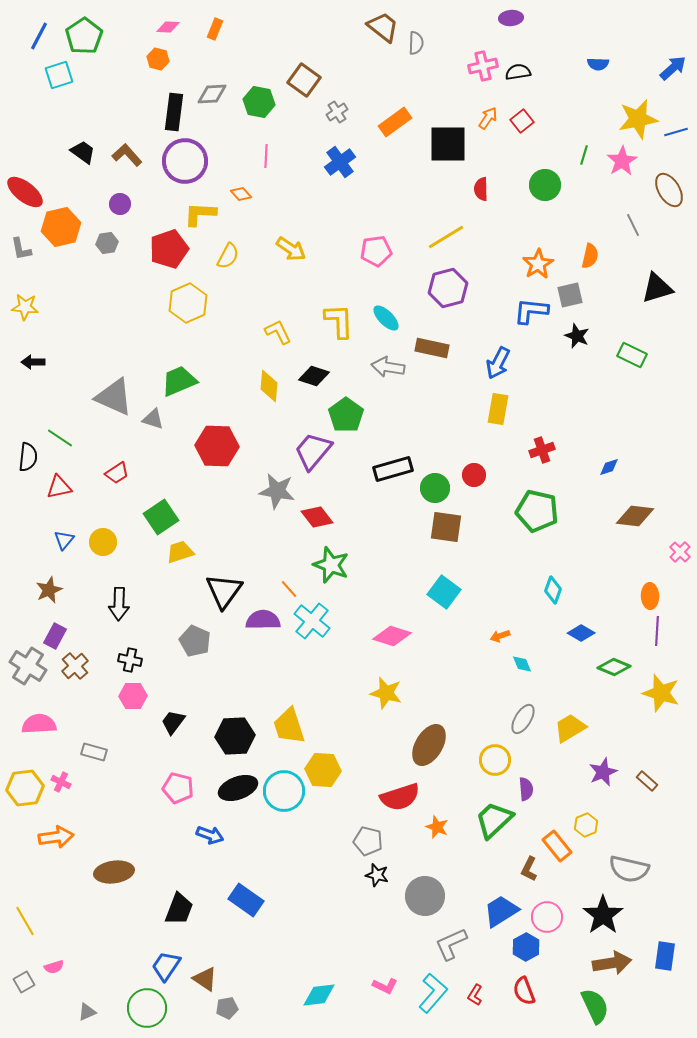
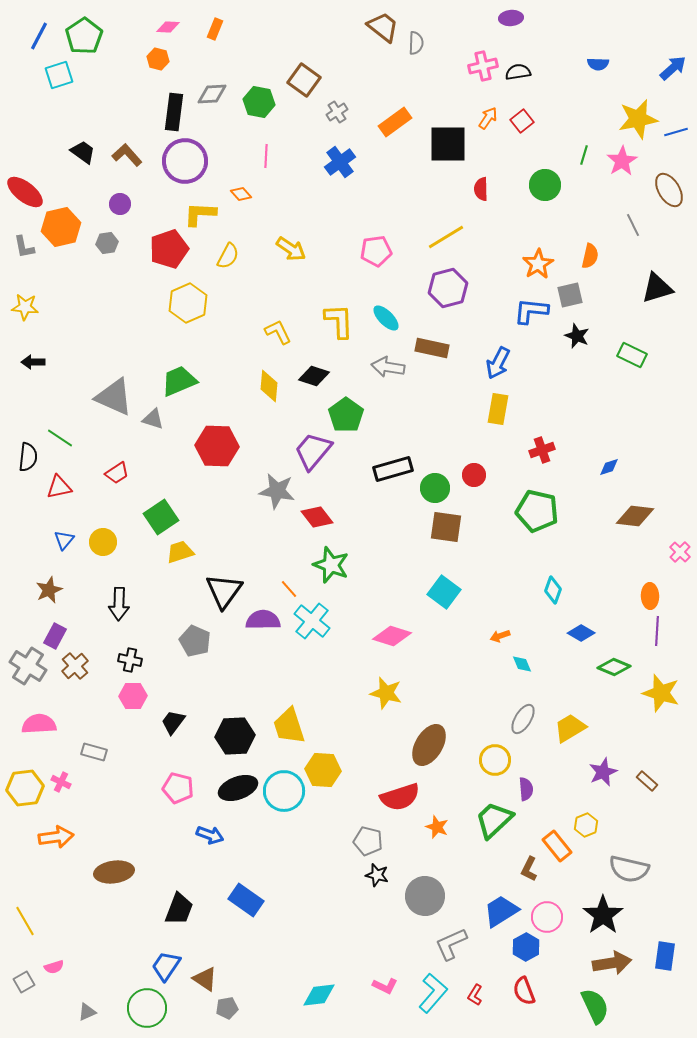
gray L-shape at (21, 249): moved 3 px right, 2 px up
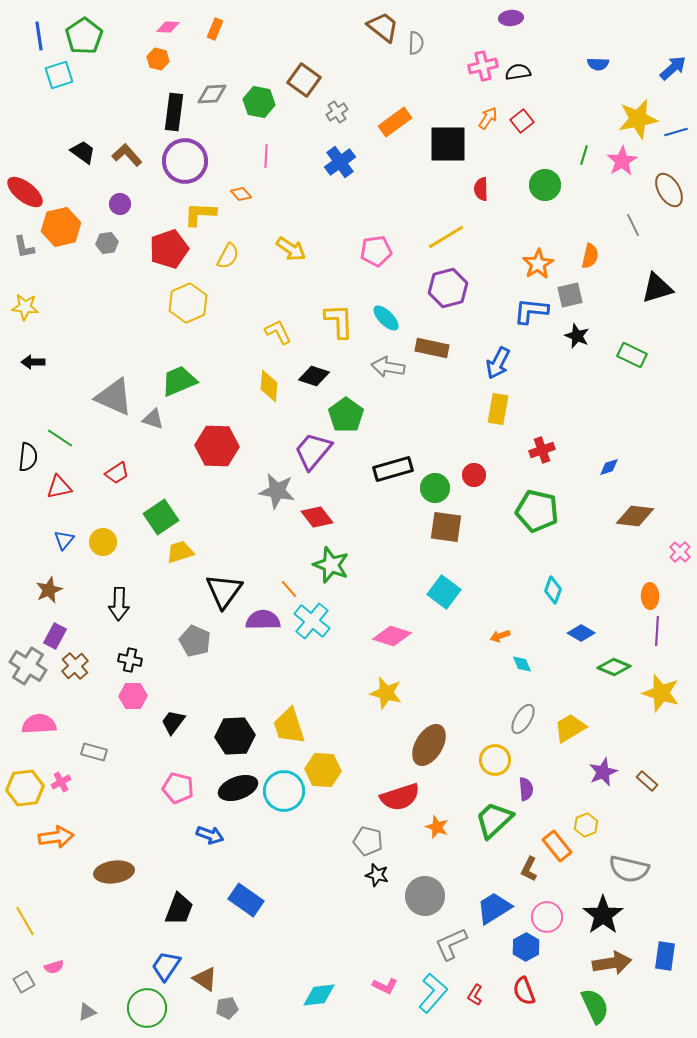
blue line at (39, 36): rotated 36 degrees counterclockwise
pink cross at (61, 782): rotated 36 degrees clockwise
blue trapezoid at (501, 911): moved 7 px left, 3 px up
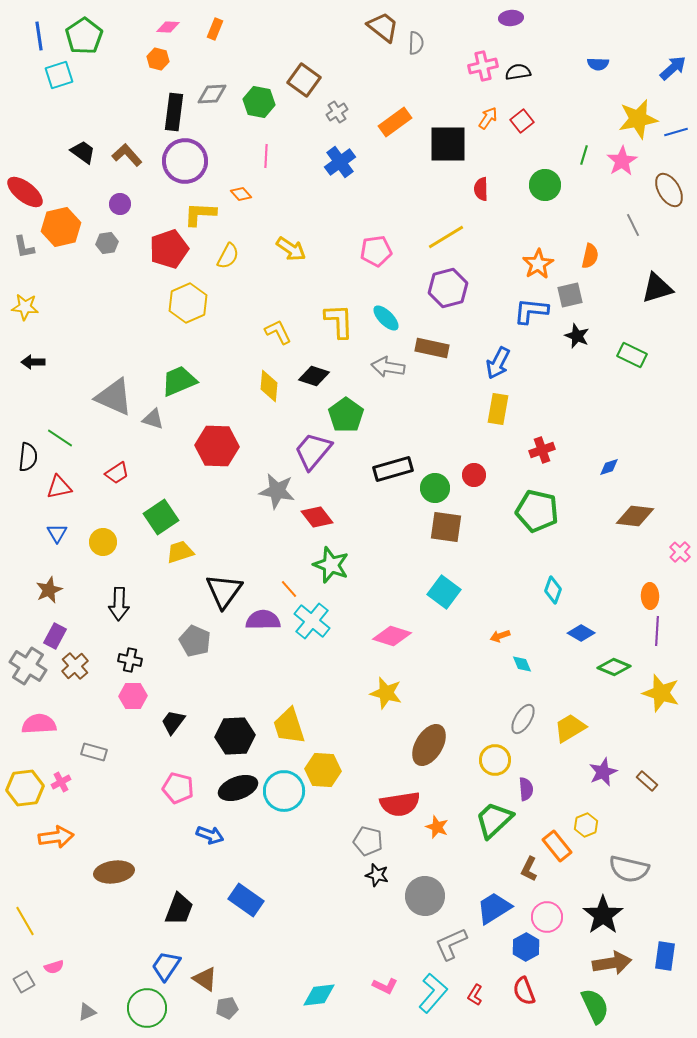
blue triangle at (64, 540): moved 7 px left, 7 px up; rotated 10 degrees counterclockwise
red semicircle at (400, 797): moved 7 px down; rotated 9 degrees clockwise
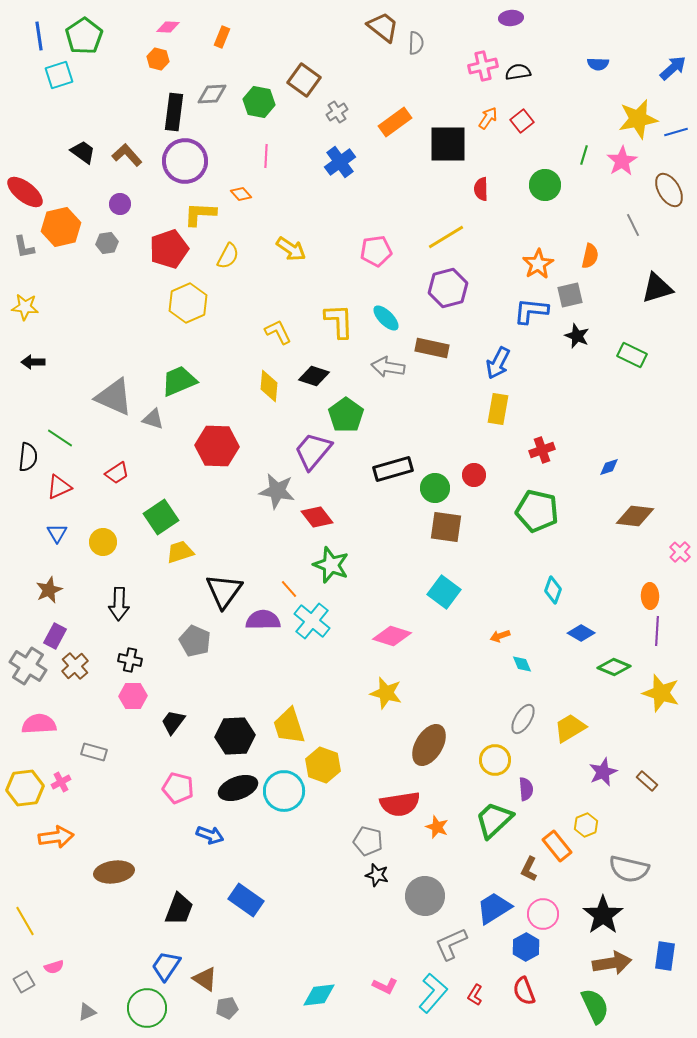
orange rectangle at (215, 29): moved 7 px right, 8 px down
red triangle at (59, 487): rotated 12 degrees counterclockwise
yellow hexagon at (323, 770): moved 5 px up; rotated 16 degrees clockwise
pink circle at (547, 917): moved 4 px left, 3 px up
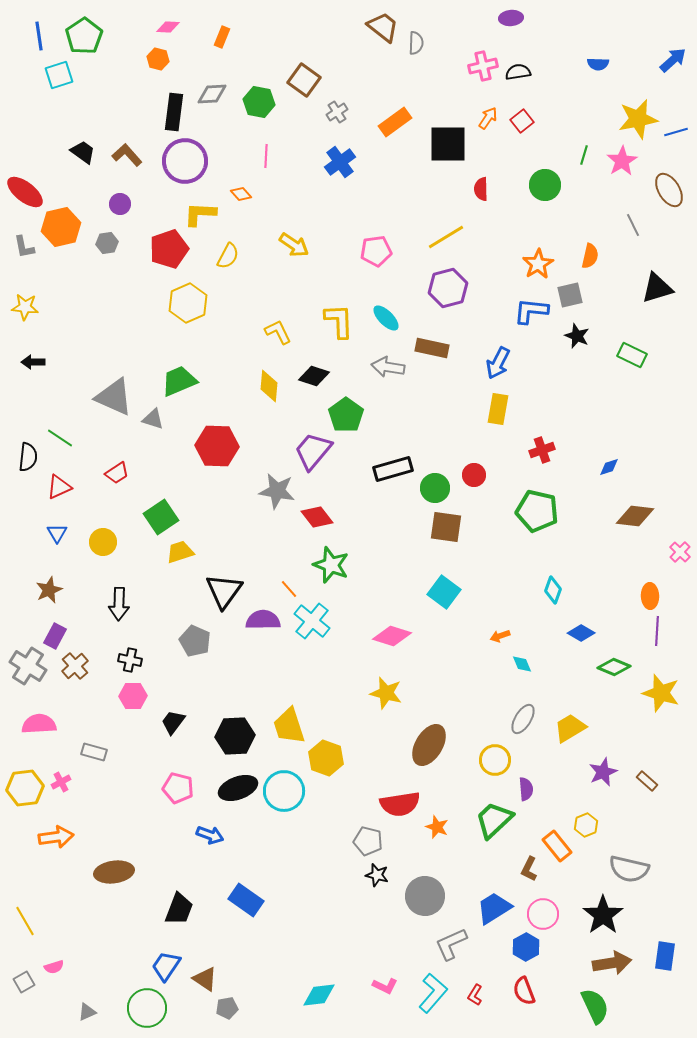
blue arrow at (673, 68): moved 8 px up
yellow arrow at (291, 249): moved 3 px right, 4 px up
yellow hexagon at (323, 765): moved 3 px right, 7 px up
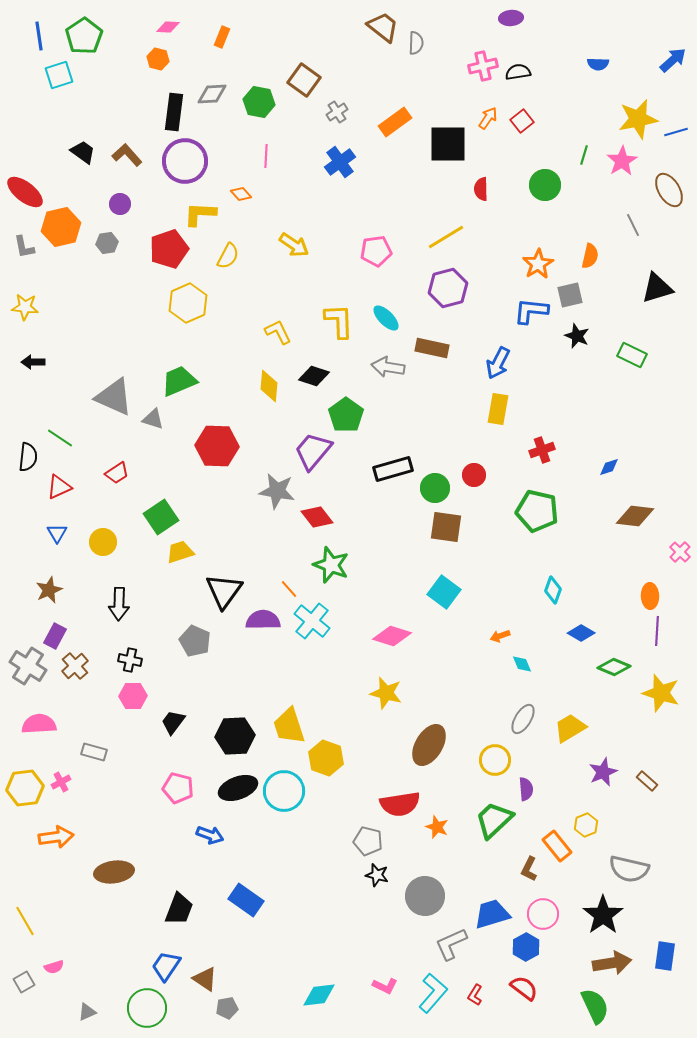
blue trapezoid at (494, 908): moved 2 px left, 6 px down; rotated 15 degrees clockwise
red semicircle at (524, 991): moved 3 px up; rotated 148 degrees clockwise
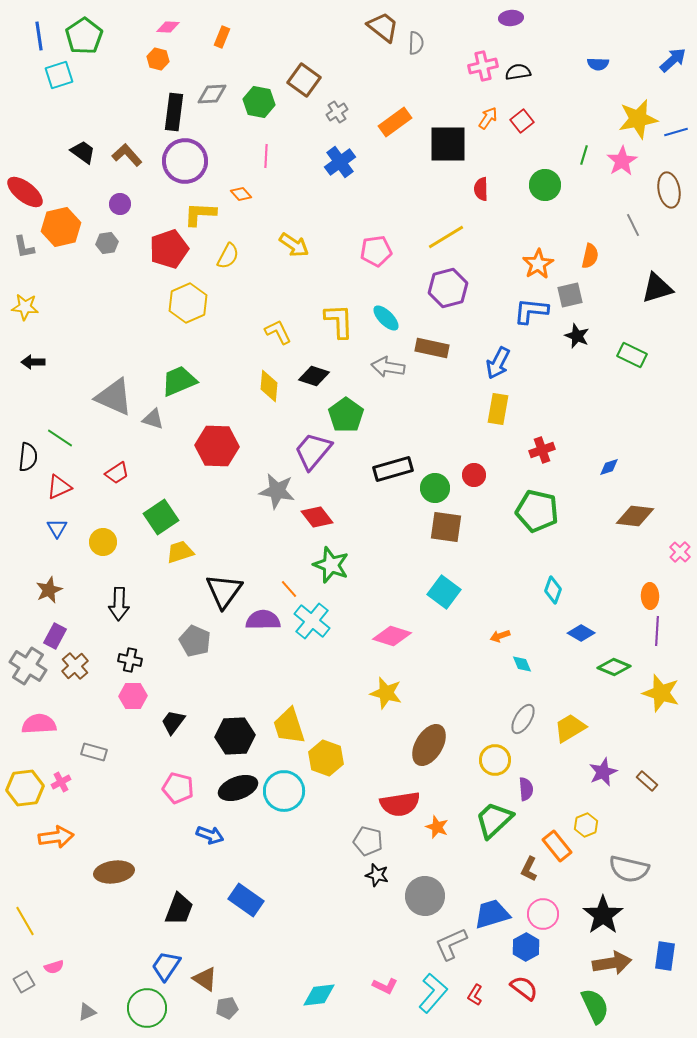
brown ellipse at (669, 190): rotated 20 degrees clockwise
blue triangle at (57, 533): moved 5 px up
